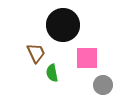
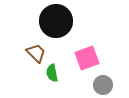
black circle: moved 7 px left, 4 px up
brown trapezoid: rotated 20 degrees counterclockwise
pink square: rotated 20 degrees counterclockwise
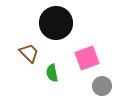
black circle: moved 2 px down
brown trapezoid: moved 7 px left
gray circle: moved 1 px left, 1 px down
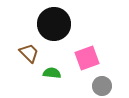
black circle: moved 2 px left, 1 px down
green semicircle: rotated 108 degrees clockwise
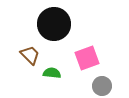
brown trapezoid: moved 1 px right, 2 px down
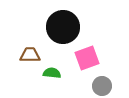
black circle: moved 9 px right, 3 px down
brown trapezoid: rotated 45 degrees counterclockwise
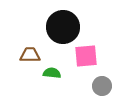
pink square: moved 1 px left, 2 px up; rotated 15 degrees clockwise
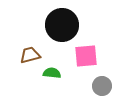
black circle: moved 1 px left, 2 px up
brown trapezoid: rotated 15 degrees counterclockwise
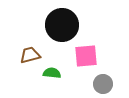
gray circle: moved 1 px right, 2 px up
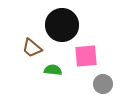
brown trapezoid: moved 2 px right, 7 px up; rotated 125 degrees counterclockwise
green semicircle: moved 1 px right, 3 px up
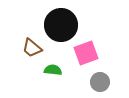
black circle: moved 1 px left
pink square: moved 3 px up; rotated 15 degrees counterclockwise
gray circle: moved 3 px left, 2 px up
